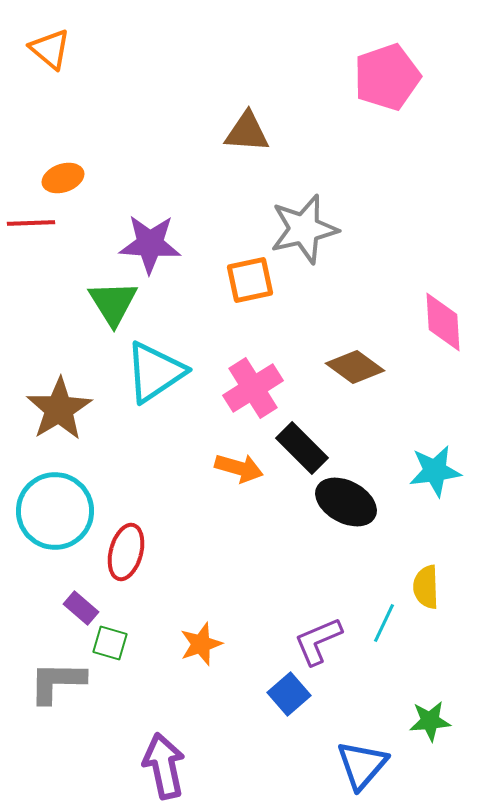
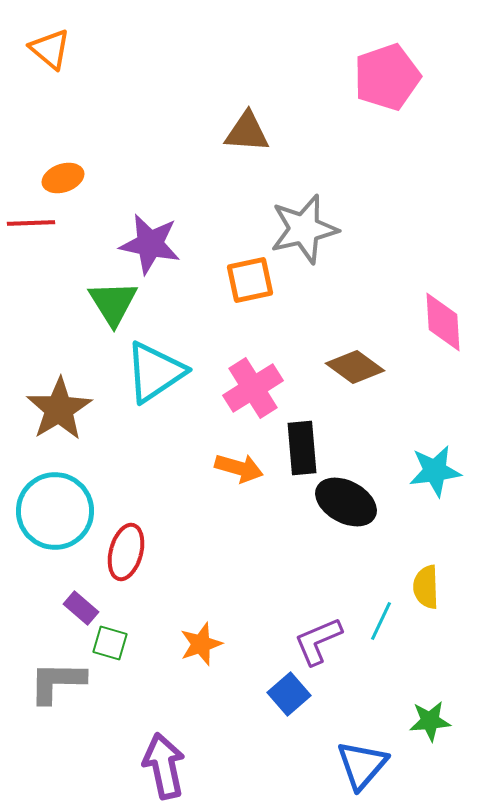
purple star: rotated 8 degrees clockwise
black rectangle: rotated 40 degrees clockwise
cyan line: moved 3 px left, 2 px up
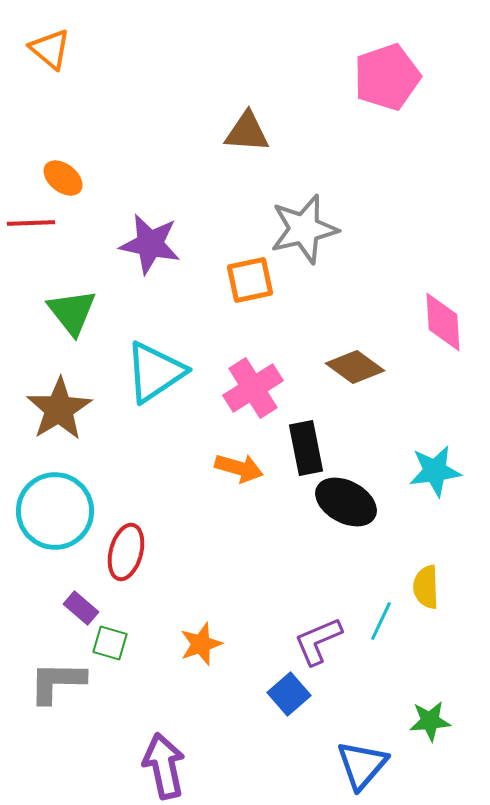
orange ellipse: rotated 57 degrees clockwise
green triangle: moved 41 px left, 9 px down; rotated 6 degrees counterclockwise
black rectangle: moved 4 px right; rotated 6 degrees counterclockwise
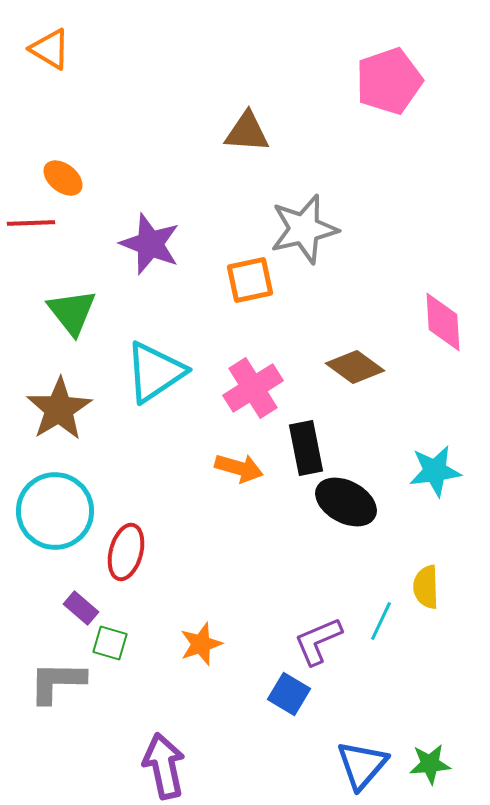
orange triangle: rotated 9 degrees counterclockwise
pink pentagon: moved 2 px right, 4 px down
purple star: rotated 10 degrees clockwise
blue square: rotated 18 degrees counterclockwise
green star: moved 43 px down
